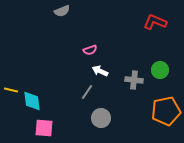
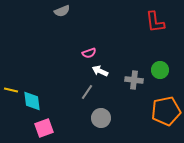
red L-shape: rotated 120 degrees counterclockwise
pink semicircle: moved 1 px left, 3 px down
pink square: rotated 24 degrees counterclockwise
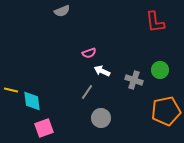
white arrow: moved 2 px right
gray cross: rotated 12 degrees clockwise
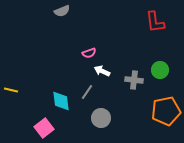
gray cross: rotated 12 degrees counterclockwise
cyan diamond: moved 29 px right
pink square: rotated 18 degrees counterclockwise
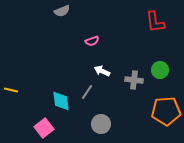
pink semicircle: moved 3 px right, 12 px up
orange pentagon: rotated 8 degrees clockwise
gray circle: moved 6 px down
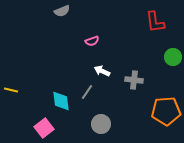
green circle: moved 13 px right, 13 px up
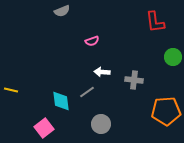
white arrow: moved 1 px down; rotated 21 degrees counterclockwise
gray line: rotated 21 degrees clockwise
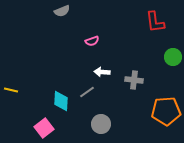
cyan diamond: rotated 10 degrees clockwise
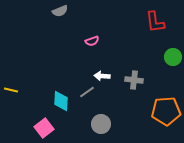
gray semicircle: moved 2 px left
white arrow: moved 4 px down
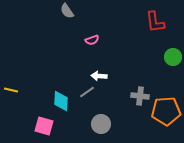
gray semicircle: moved 7 px right; rotated 77 degrees clockwise
pink semicircle: moved 1 px up
white arrow: moved 3 px left
gray cross: moved 6 px right, 16 px down
pink square: moved 2 px up; rotated 36 degrees counterclockwise
